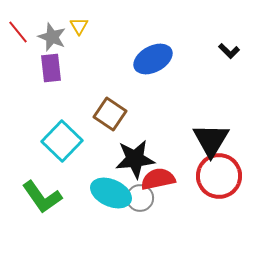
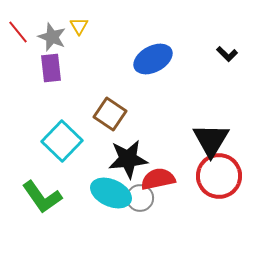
black L-shape: moved 2 px left, 3 px down
black star: moved 7 px left
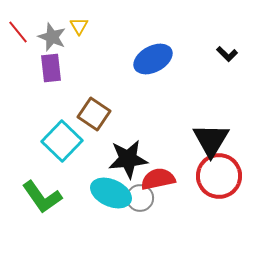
brown square: moved 16 px left
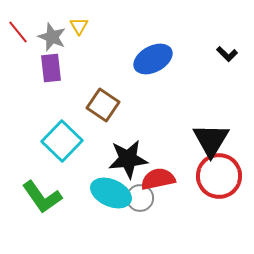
brown square: moved 9 px right, 9 px up
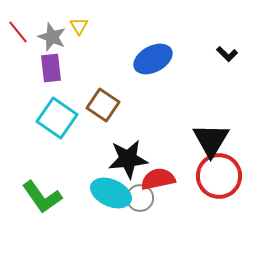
cyan square: moved 5 px left, 23 px up; rotated 9 degrees counterclockwise
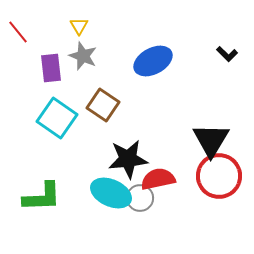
gray star: moved 31 px right, 19 px down
blue ellipse: moved 2 px down
green L-shape: rotated 57 degrees counterclockwise
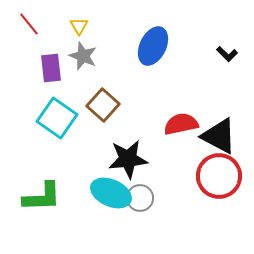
red line: moved 11 px right, 8 px up
blue ellipse: moved 15 px up; rotated 36 degrees counterclockwise
brown square: rotated 8 degrees clockwise
black triangle: moved 8 px right, 4 px up; rotated 33 degrees counterclockwise
red semicircle: moved 23 px right, 55 px up
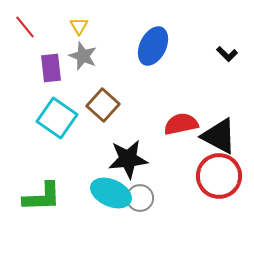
red line: moved 4 px left, 3 px down
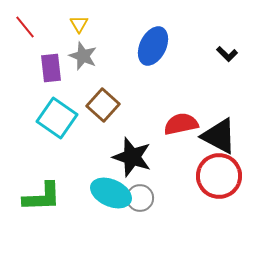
yellow triangle: moved 2 px up
black star: moved 4 px right, 2 px up; rotated 24 degrees clockwise
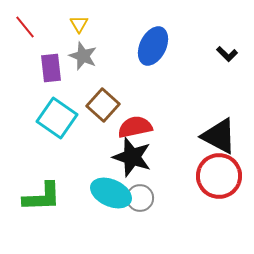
red semicircle: moved 46 px left, 3 px down
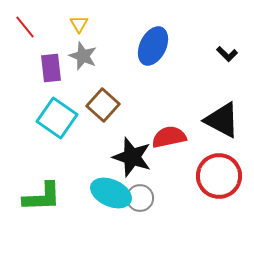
red semicircle: moved 34 px right, 10 px down
black triangle: moved 3 px right, 16 px up
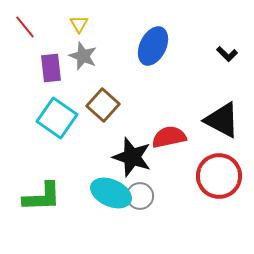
gray circle: moved 2 px up
